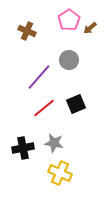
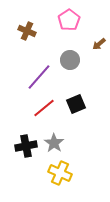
brown arrow: moved 9 px right, 16 px down
gray circle: moved 1 px right
gray star: rotated 24 degrees clockwise
black cross: moved 3 px right, 2 px up
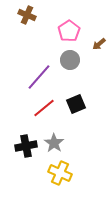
pink pentagon: moved 11 px down
brown cross: moved 16 px up
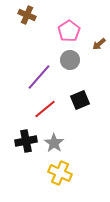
black square: moved 4 px right, 4 px up
red line: moved 1 px right, 1 px down
black cross: moved 5 px up
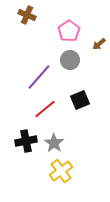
yellow cross: moved 1 px right, 2 px up; rotated 30 degrees clockwise
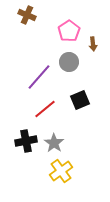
brown arrow: moved 6 px left; rotated 56 degrees counterclockwise
gray circle: moved 1 px left, 2 px down
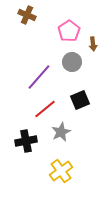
gray circle: moved 3 px right
gray star: moved 7 px right, 11 px up; rotated 12 degrees clockwise
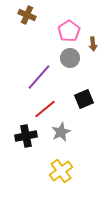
gray circle: moved 2 px left, 4 px up
black square: moved 4 px right, 1 px up
black cross: moved 5 px up
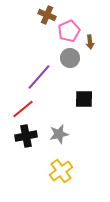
brown cross: moved 20 px right
pink pentagon: rotated 10 degrees clockwise
brown arrow: moved 3 px left, 2 px up
black square: rotated 24 degrees clockwise
red line: moved 22 px left
gray star: moved 2 px left, 2 px down; rotated 12 degrees clockwise
